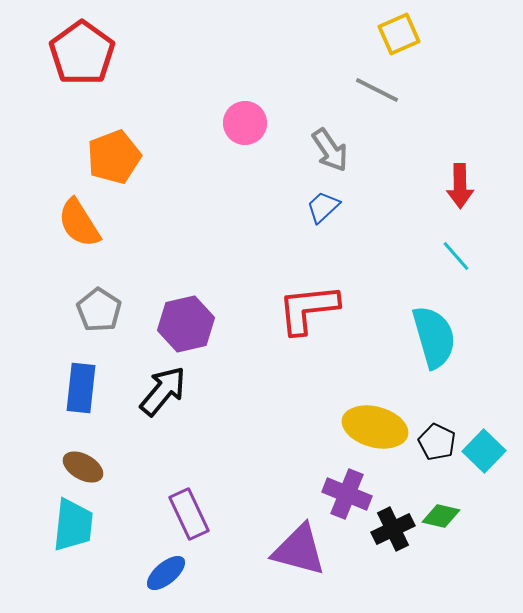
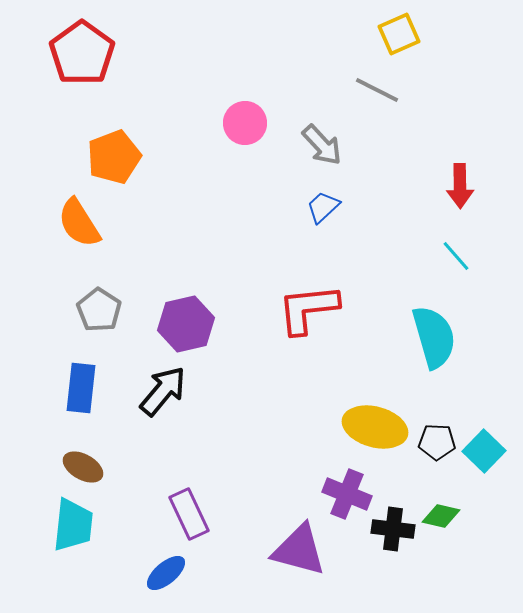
gray arrow: moved 8 px left, 5 px up; rotated 9 degrees counterclockwise
black pentagon: rotated 24 degrees counterclockwise
black cross: rotated 33 degrees clockwise
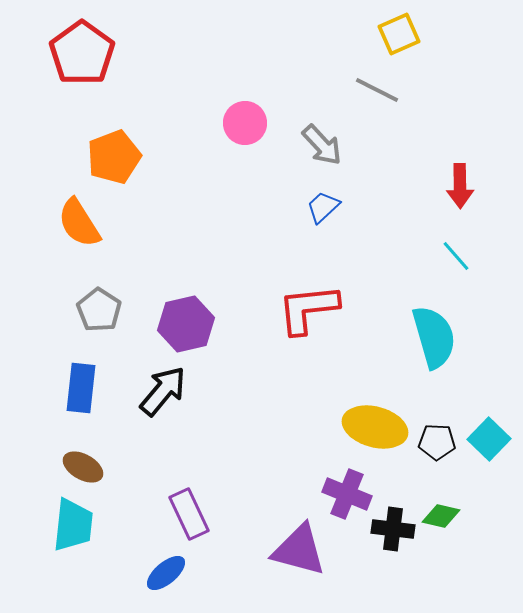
cyan square: moved 5 px right, 12 px up
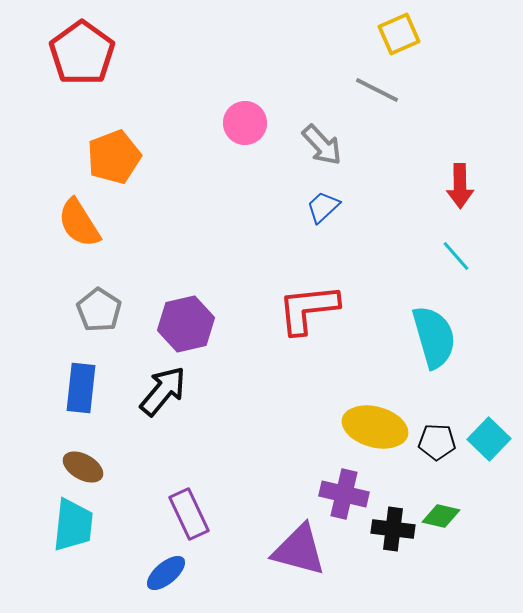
purple cross: moved 3 px left; rotated 9 degrees counterclockwise
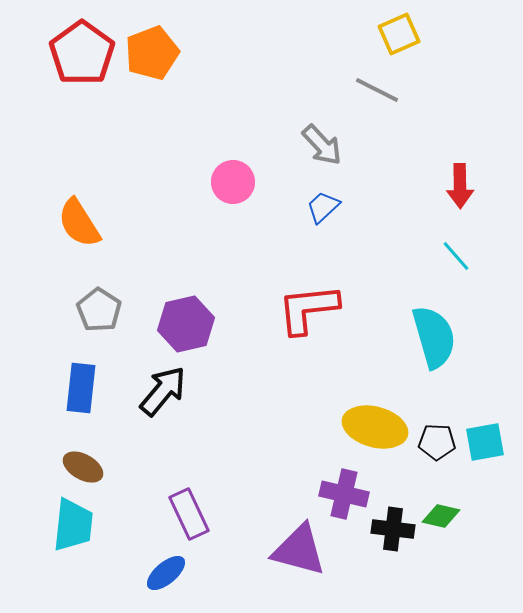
pink circle: moved 12 px left, 59 px down
orange pentagon: moved 38 px right, 104 px up
cyan square: moved 4 px left, 3 px down; rotated 36 degrees clockwise
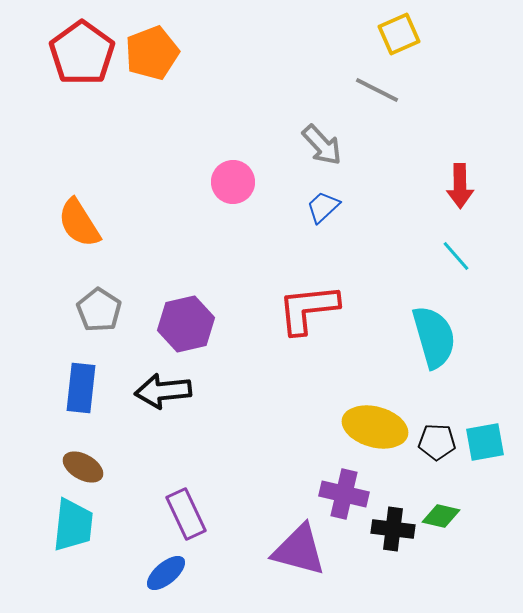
black arrow: rotated 136 degrees counterclockwise
purple rectangle: moved 3 px left
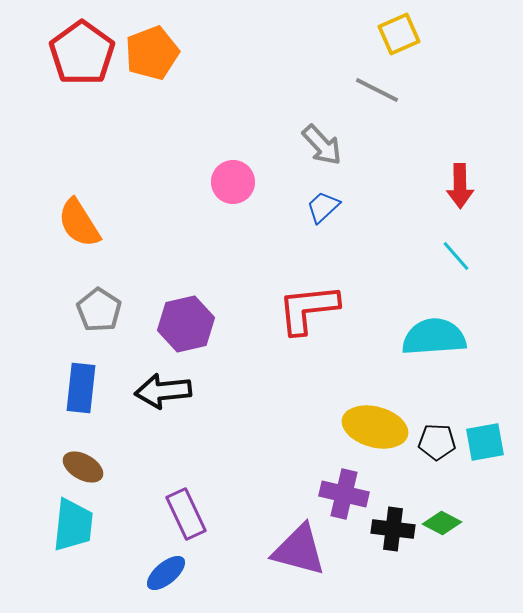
cyan semicircle: rotated 78 degrees counterclockwise
green diamond: moved 1 px right, 7 px down; rotated 15 degrees clockwise
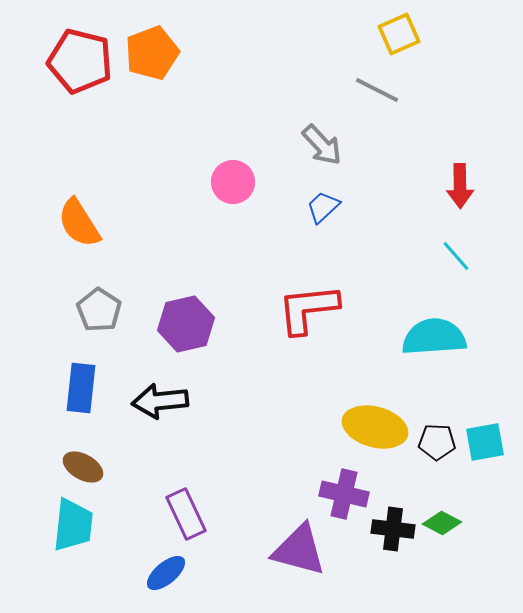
red pentagon: moved 2 px left, 8 px down; rotated 22 degrees counterclockwise
black arrow: moved 3 px left, 10 px down
